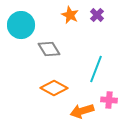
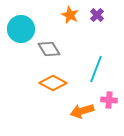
cyan circle: moved 4 px down
orange diamond: moved 1 px left, 5 px up
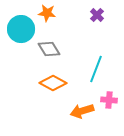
orange star: moved 23 px left, 2 px up; rotated 18 degrees counterclockwise
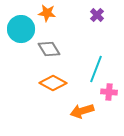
pink cross: moved 8 px up
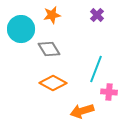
orange star: moved 5 px right, 2 px down; rotated 18 degrees counterclockwise
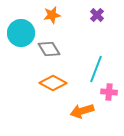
cyan circle: moved 4 px down
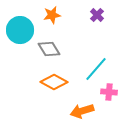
cyan circle: moved 1 px left, 3 px up
cyan line: rotated 20 degrees clockwise
orange diamond: moved 1 px right, 1 px up
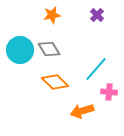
cyan circle: moved 20 px down
orange diamond: moved 1 px right; rotated 16 degrees clockwise
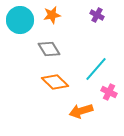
purple cross: rotated 16 degrees counterclockwise
cyan circle: moved 30 px up
pink cross: rotated 21 degrees clockwise
orange arrow: moved 1 px left
